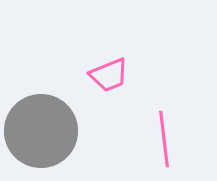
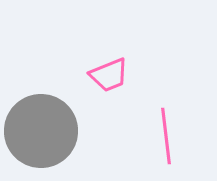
pink line: moved 2 px right, 3 px up
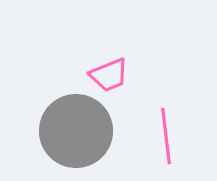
gray circle: moved 35 px right
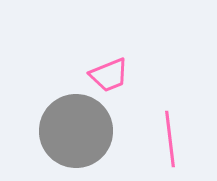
pink line: moved 4 px right, 3 px down
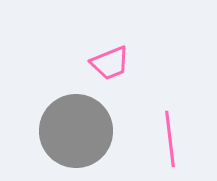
pink trapezoid: moved 1 px right, 12 px up
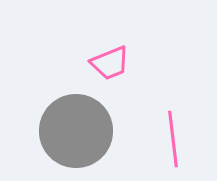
pink line: moved 3 px right
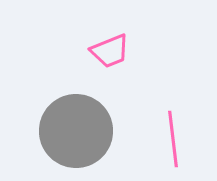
pink trapezoid: moved 12 px up
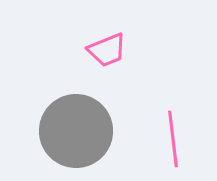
pink trapezoid: moved 3 px left, 1 px up
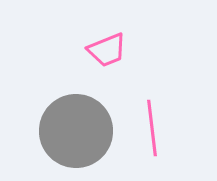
pink line: moved 21 px left, 11 px up
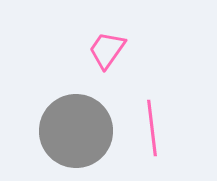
pink trapezoid: rotated 147 degrees clockwise
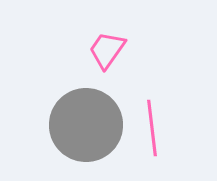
gray circle: moved 10 px right, 6 px up
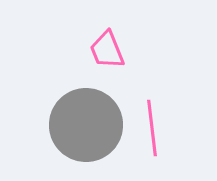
pink trapezoid: rotated 57 degrees counterclockwise
